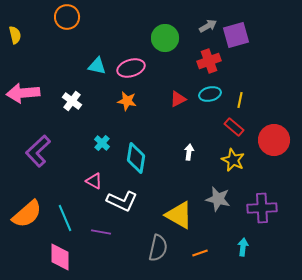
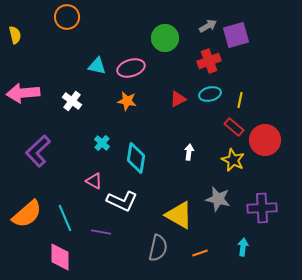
red circle: moved 9 px left
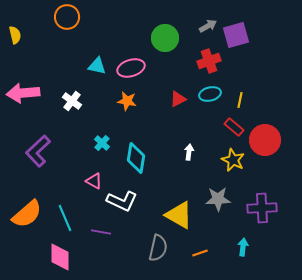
gray star: rotated 15 degrees counterclockwise
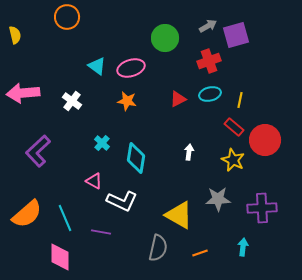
cyan triangle: rotated 24 degrees clockwise
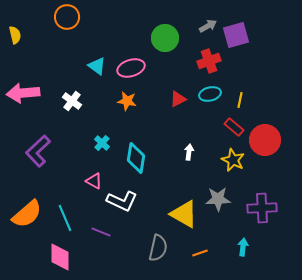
yellow triangle: moved 5 px right, 1 px up
purple line: rotated 12 degrees clockwise
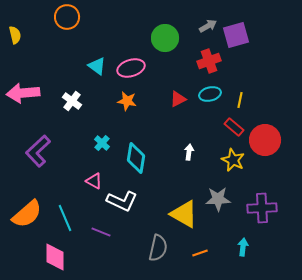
pink diamond: moved 5 px left
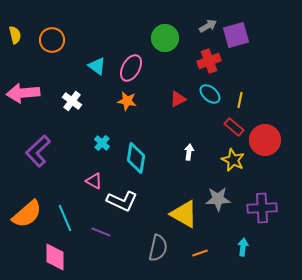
orange circle: moved 15 px left, 23 px down
pink ellipse: rotated 44 degrees counterclockwise
cyan ellipse: rotated 55 degrees clockwise
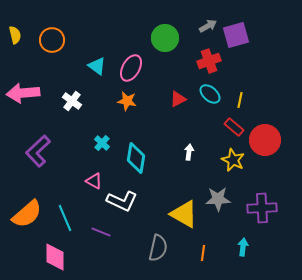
orange line: moved 3 px right; rotated 63 degrees counterclockwise
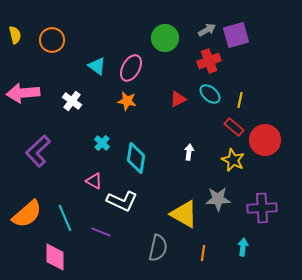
gray arrow: moved 1 px left, 4 px down
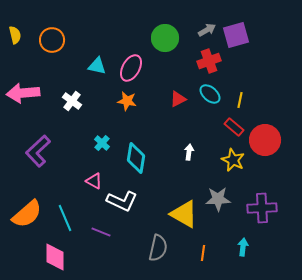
cyan triangle: rotated 24 degrees counterclockwise
